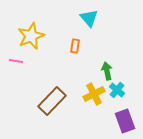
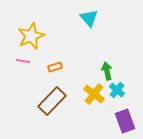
orange rectangle: moved 20 px left, 21 px down; rotated 64 degrees clockwise
pink line: moved 7 px right
yellow cross: rotated 25 degrees counterclockwise
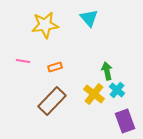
yellow star: moved 14 px right, 11 px up; rotated 16 degrees clockwise
